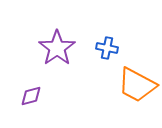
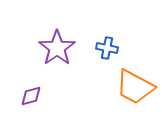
orange trapezoid: moved 2 px left, 2 px down
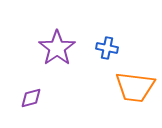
orange trapezoid: rotated 21 degrees counterclockwise
purple diamond: moved 2 px down
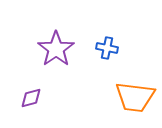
purple star: moved 1 px left, 1 px down
orange trapezoid: moved 10 px down
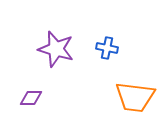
purple star: rotated 21 degrees counterclockwise
purple diamond: rotated 15 degrees clockwise
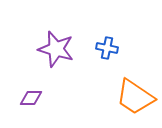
orange trapezoid: rotated 27 degrees clockwise
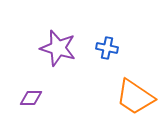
purple star: moved 2 px right, 1 px up
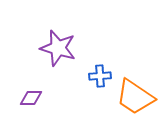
blue cross: moved 7 px left, 28 px down; rotated 15 degrees counterclockwise
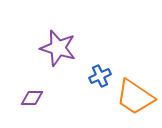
blue cross: rotated 20 degrees counterclockwise
purple diamond: moved 1 px right
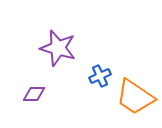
purple diamond: moved 2 px right, 4 px up
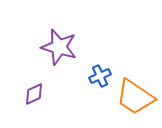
purple star: moved 1 px right, 1 px up
purple diamond: rotated 25 degrees counterclockwise
